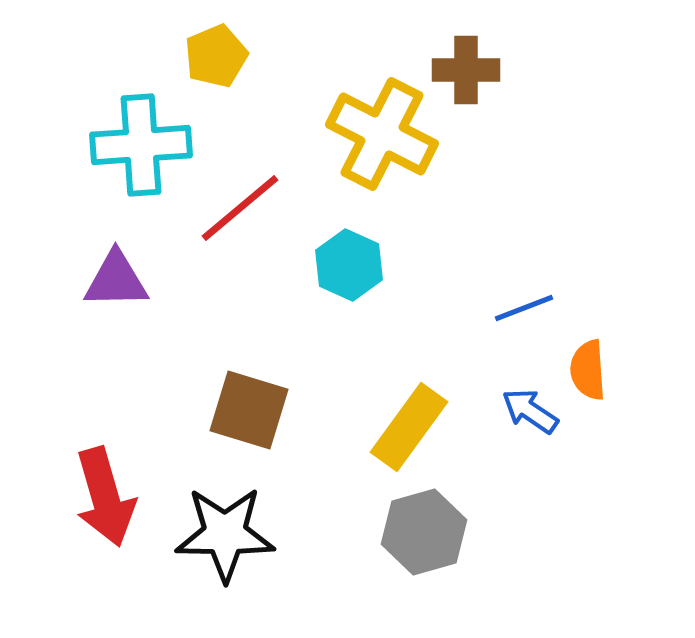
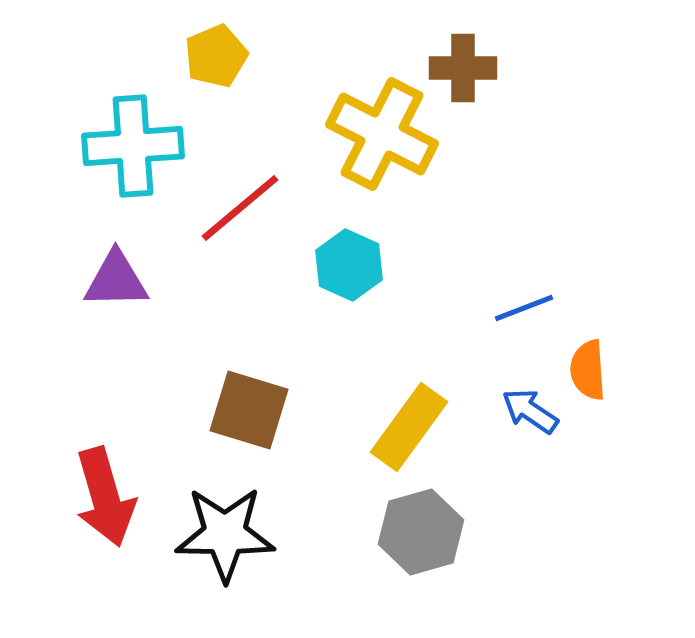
brown cross: moved 3 px left, 2 px up
cyan cross: moved 8 px left, 1 px down
gray hexagon: moved 3 px left
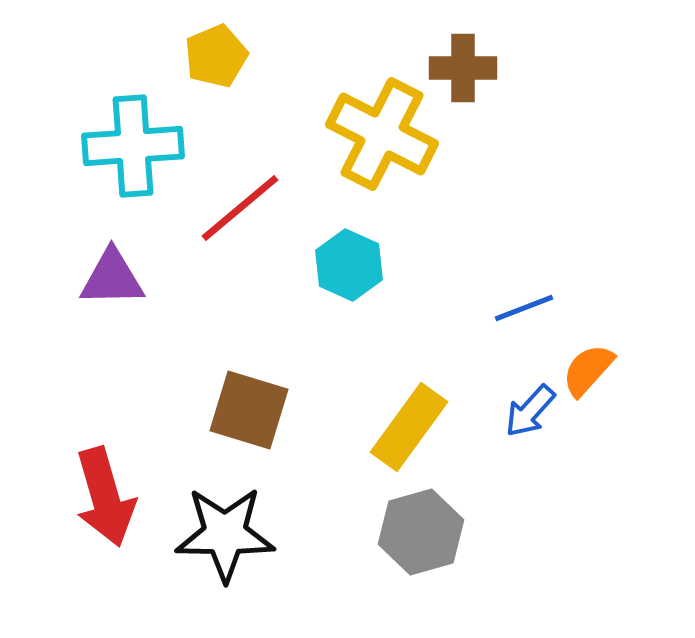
purple triangle: moved 4 px left, 2 px up
orange semicircle: rotated 46 degrees clockwise
blue arrow: rotated 82 degrees counterclockwise
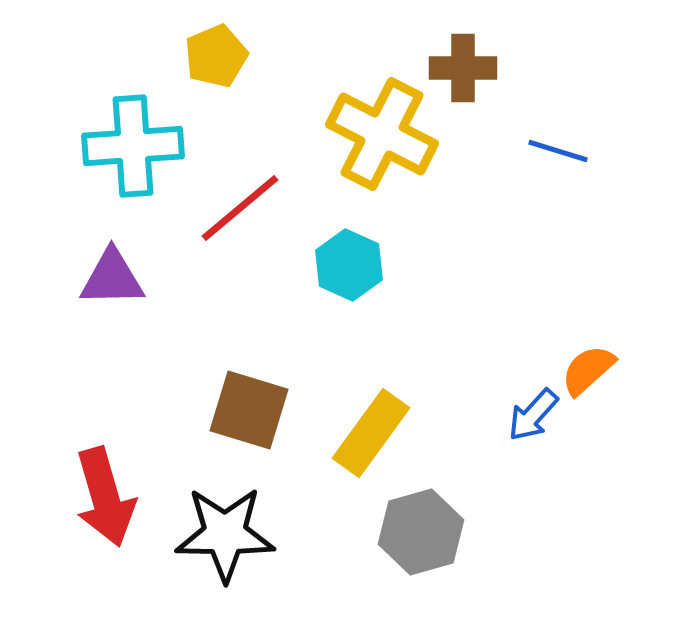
blue line: moved 34 px right, 157 px up; rotated 38 degrees clockwise
orange semicircle: rotated 6 degrees clockwise
blue arrow: moved 3 px right, 4 px down
yellow rectangle: moved 38 px left, 6 px down
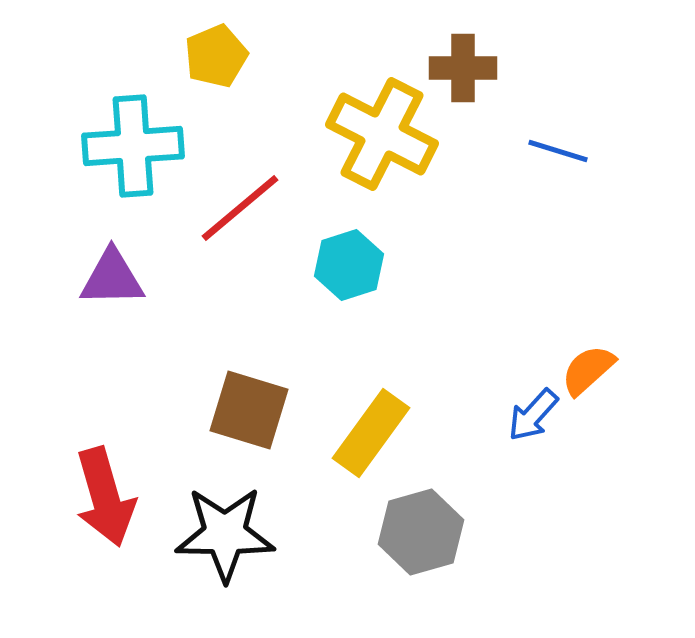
cyan hexagon: rotated 18 degrees clockwise
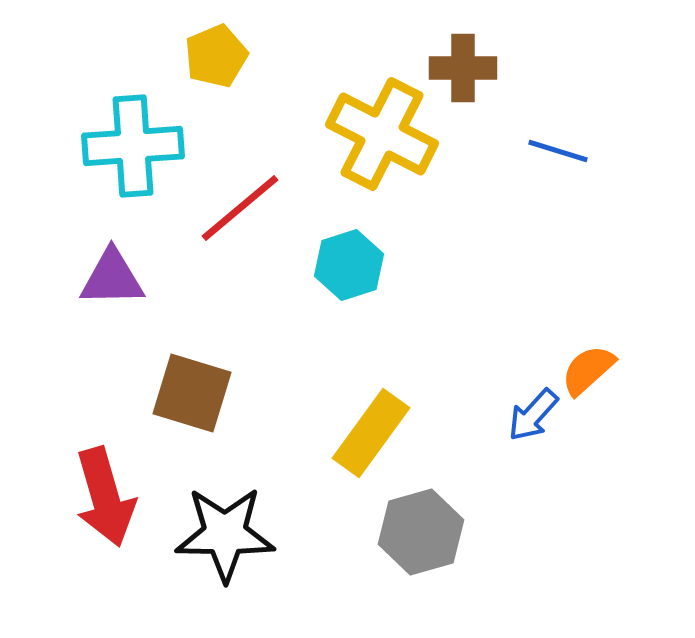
brown square: moved 57 px left, 17 px up
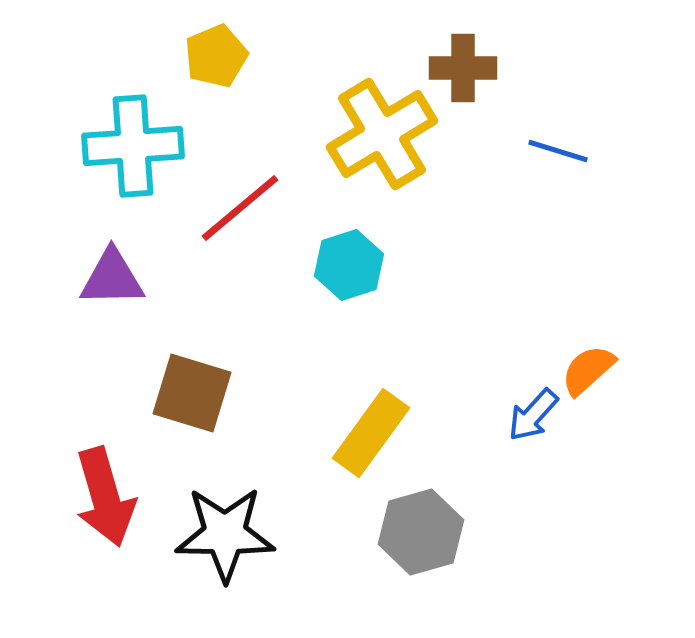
yellow cross: rotated 32 degrees clockwise
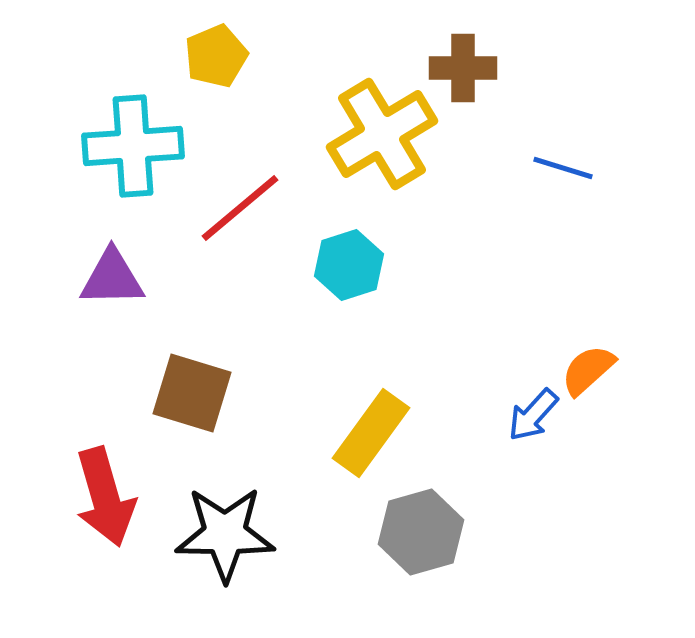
blue line: moved 5 px right, 17 px down
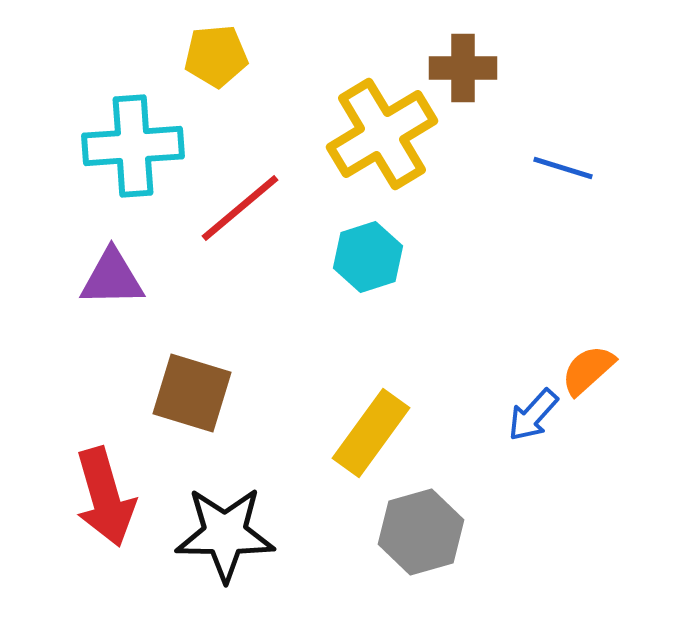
yellow pentagon: rotated 18 degrees clockwise
cyan hexagon: moved 19 px right, 8 px up
